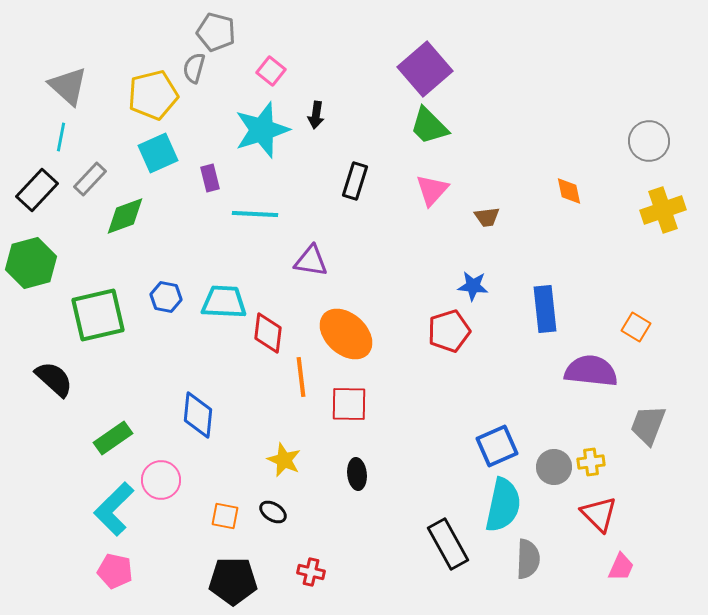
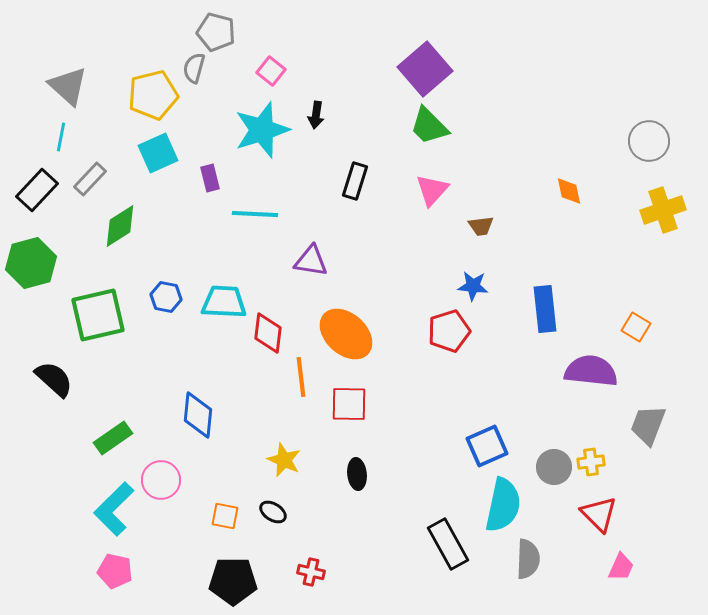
green diamond at (125, 216): moved 5 px left, 10 px down; rotated 12 degrees counterclockwise
brown trapezoid at (487, 217): moved 6 px left, 9 px down
blue square at (497, 446): moved 10 px left
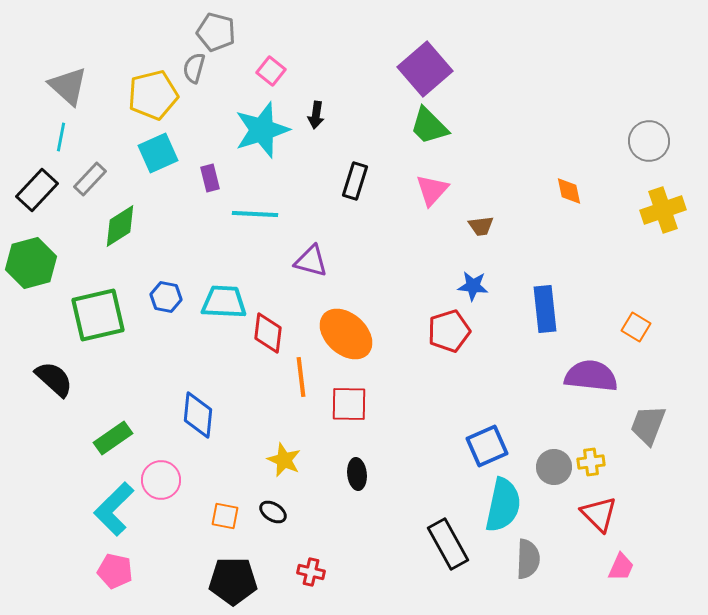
purple triangle at (311, 261): rotated 6 degrees clockwise
purple semicircle at (591, 371): moved 5 px down
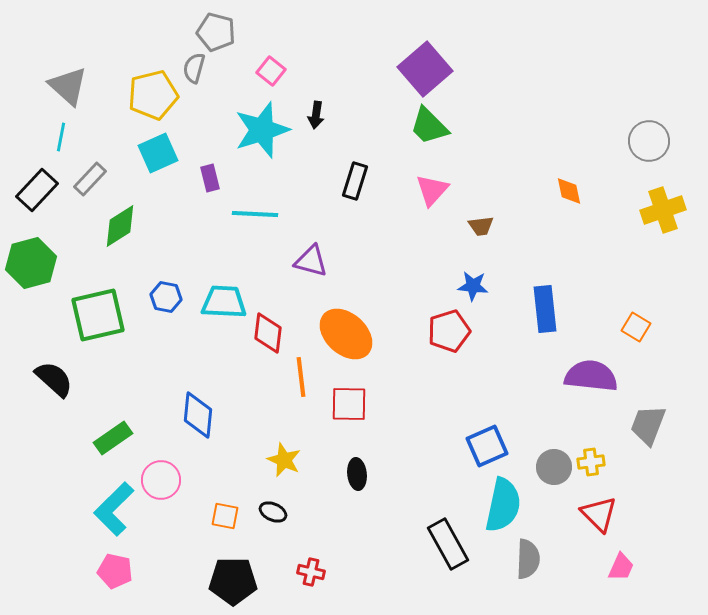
black ellipse at (273, 512): rotated 8 degrees counterclockwise
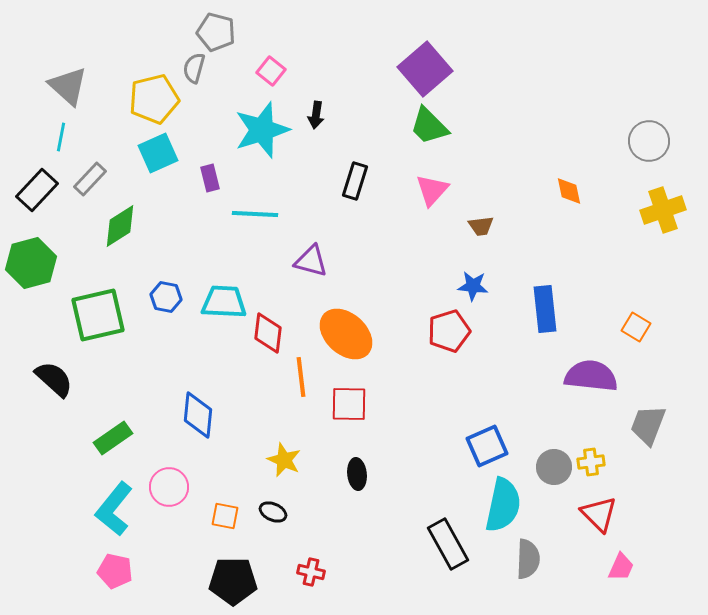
yellow pentagon at (153, 95): moved 1 px right, 4 px down
pink circle at (161, 480): moved 8 px right, 7 px down
cyan L-shape at (114, 509): rotated 6 degrees counterclockwise
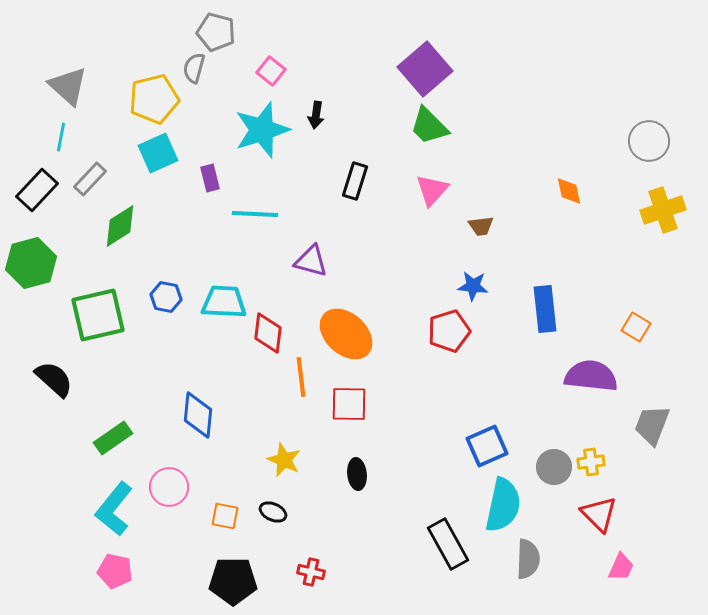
gray trapezoid at (648, 425): moved 4 px right
